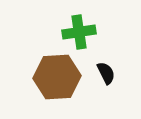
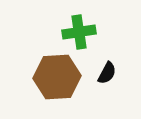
black semicircle: moved 1 px right; rotated 55 degrees clockwise
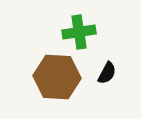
brown hexagon: rotated 6 degrees clockwise
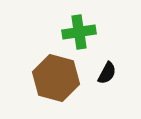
brown hexagon: moved 1 px left, 1 px down; rotated 12 degrees clockwise
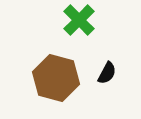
green cross: moved 12 px up; rotated 36 degrees counterclockwise
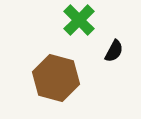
black semicircle: moved 7 px right, 22 px up
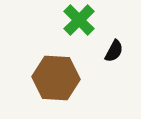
brown hexagon: rotated 12 degrees counterclockwise
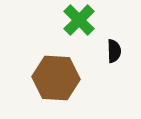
black semicircle: rotated 30 degrees counterclockwise
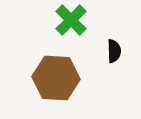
green cross: moved 8 px left
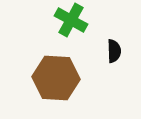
green cross: rotated 16 degrees counterclockwise
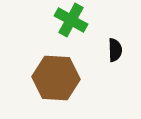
black semicircle: moved 1 px right, 1 px up
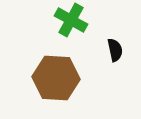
black semicircle: rotated 10 degrees counterclockwise
